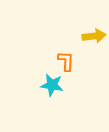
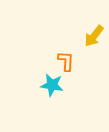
yellow arrow: rotated 135 degrees clockwise
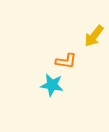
orange L-shape: rotated 95 degrees clockwise
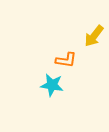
orange L-shape: moved 1 px up
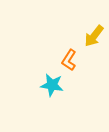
orange L-shape: moved 3 px right; rotated 115 degrees clockwise
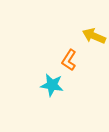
yellow arrow: rotated 75 degrees clockwise
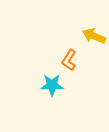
cyan star: rotated 10 degrees counterclockwise
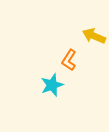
cyan star: rotated 20 degrees counterclockwise
